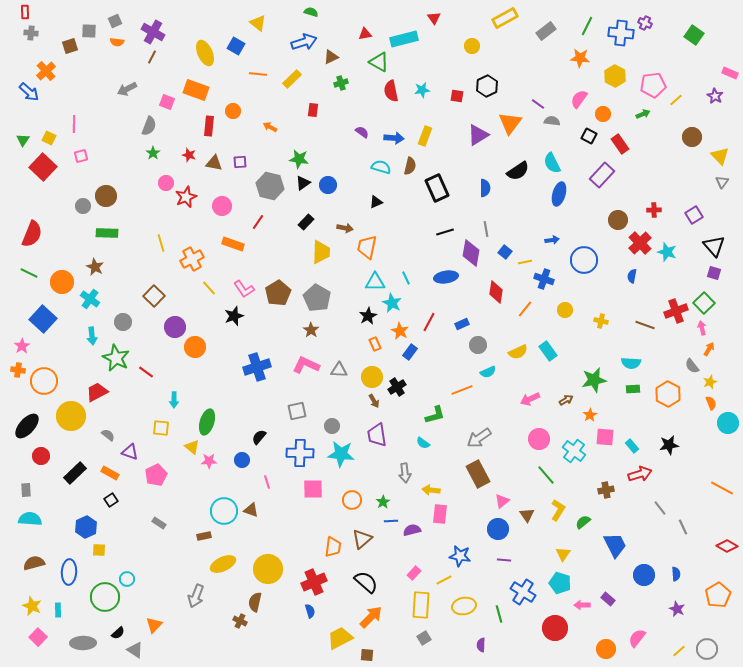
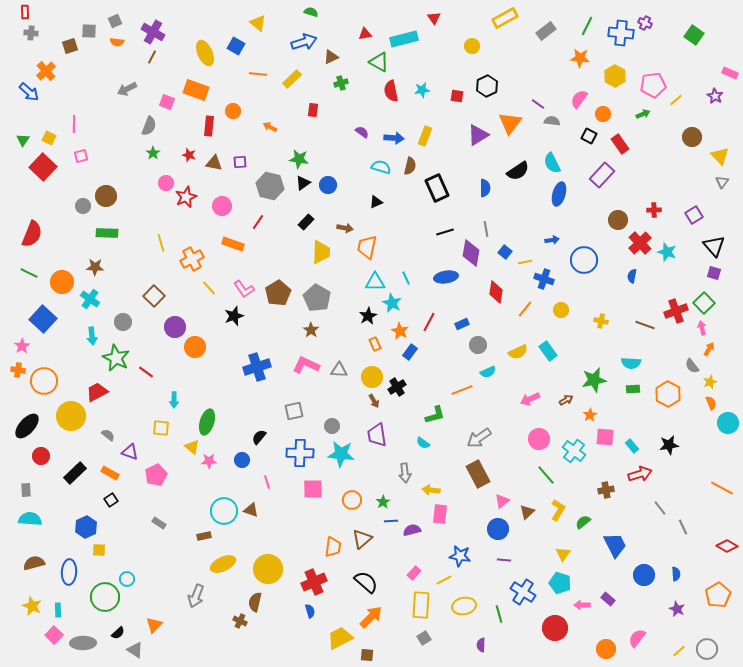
brown star at (95, 267): rotated 24 degrees counterclockwise
yellow circle at (565, 310): moved 4 px left
gray square at (297, 411): moved 3 px left
brown triangle at (527, 515): moved 3 px up; rotated 21 degrees clockwise
pink square at (38, 637): moved 16 px right, 2 px up
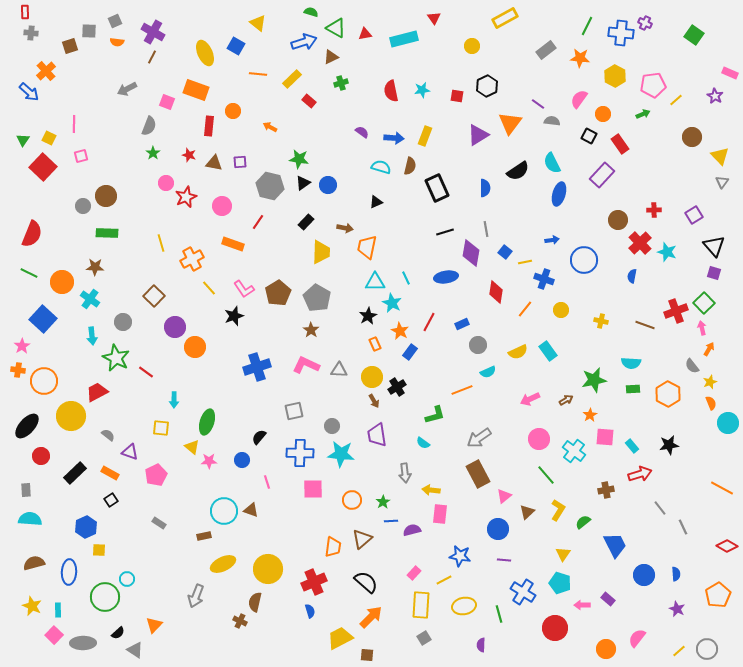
gray rectangle at (546, 31): moved 19 px down
green triangle at (379, 62): moved 43 px left, 34 px up
red rectangle at (313, 110): moved 4 px left, 9 px up; rotated 56 degrees counterclockwise
pink triangle at (502, 501): moved 2 px right, 5 px up
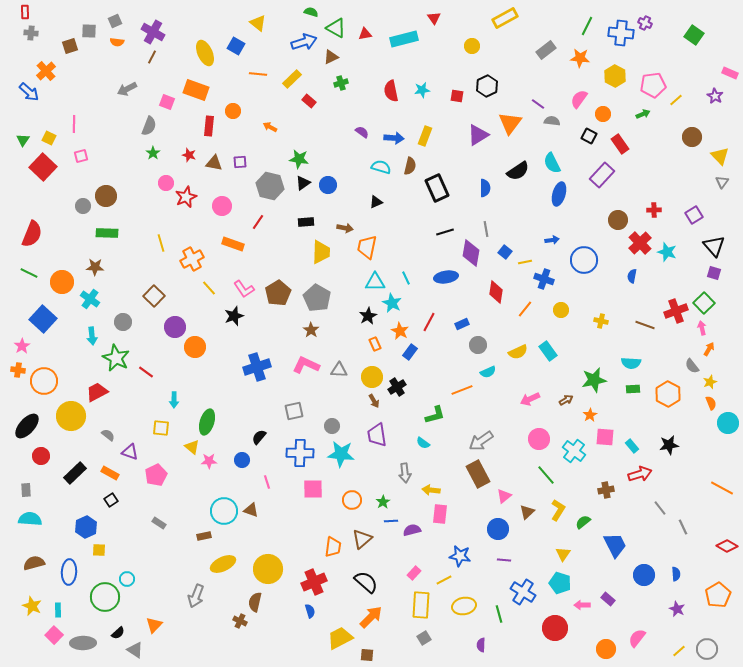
black rectangle at (306, 222): rotated 42 degrees clockwise
gray arrow at (479, 438): moved 2 px right, 3 px down
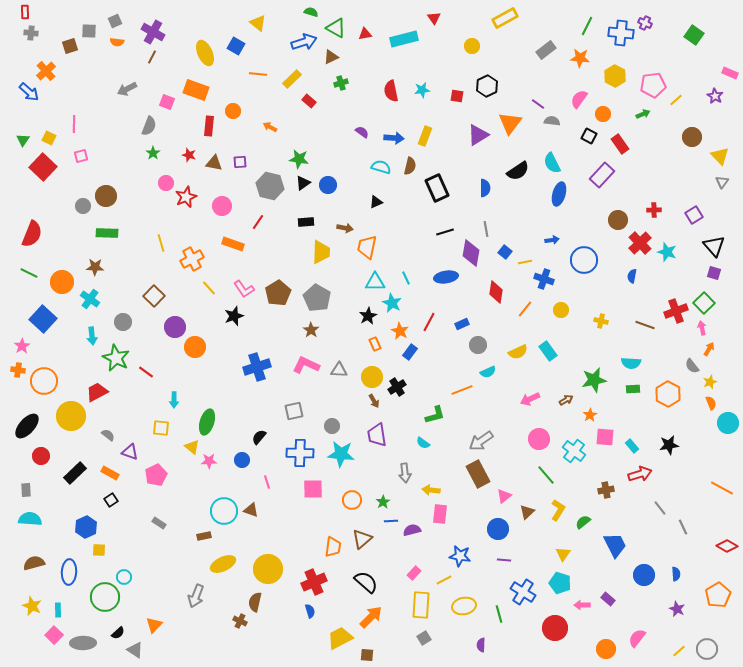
cyan circle at (127, 579): moved 3 px left, 2 px up
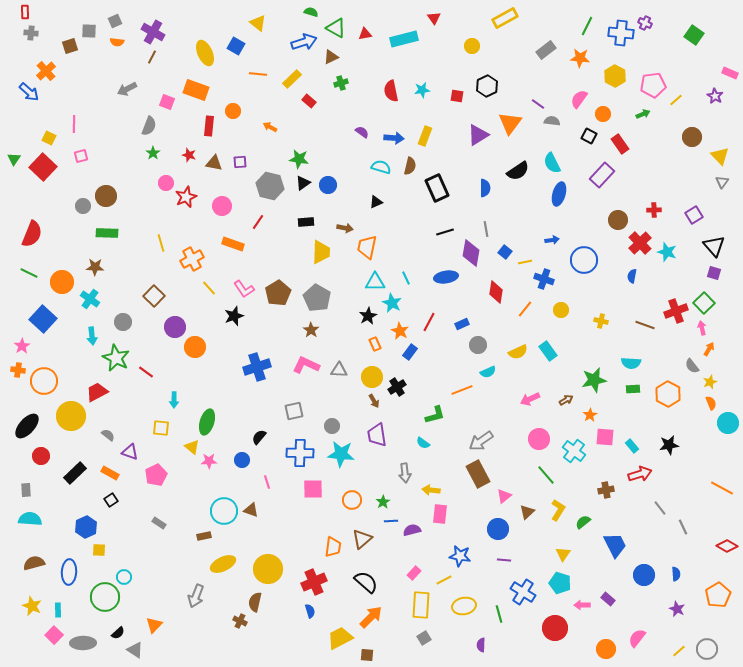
green triangle at (23, 140): moved 9 px left, 19 px down
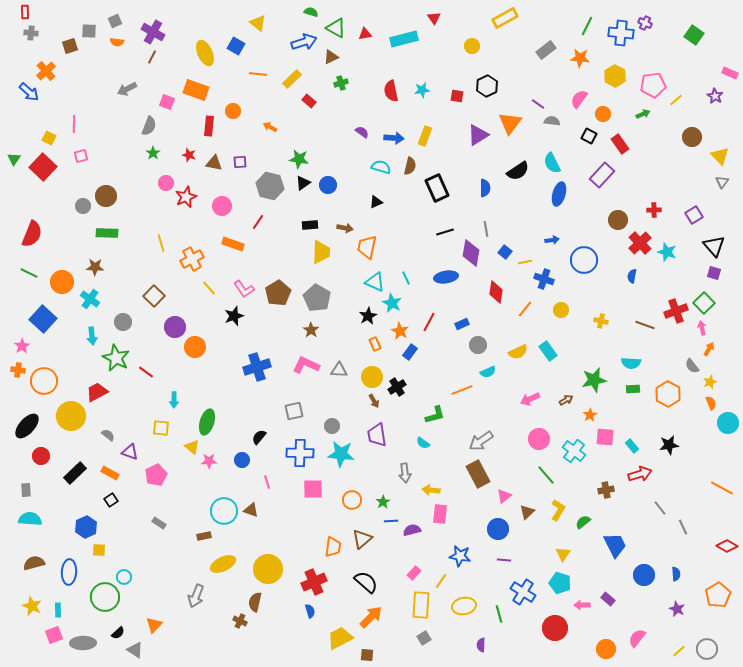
black rectangle at (306, 222): moved 4 px right, 3 px down
cyan triangle at (375, 282): rotated 25 degrees clockwise
yellow line at (444, 580): moved 3 px left, 1 px down; rotated 28 degrees counterclockwise
pink square at (54, 635): rotated 24 degrees clockwise
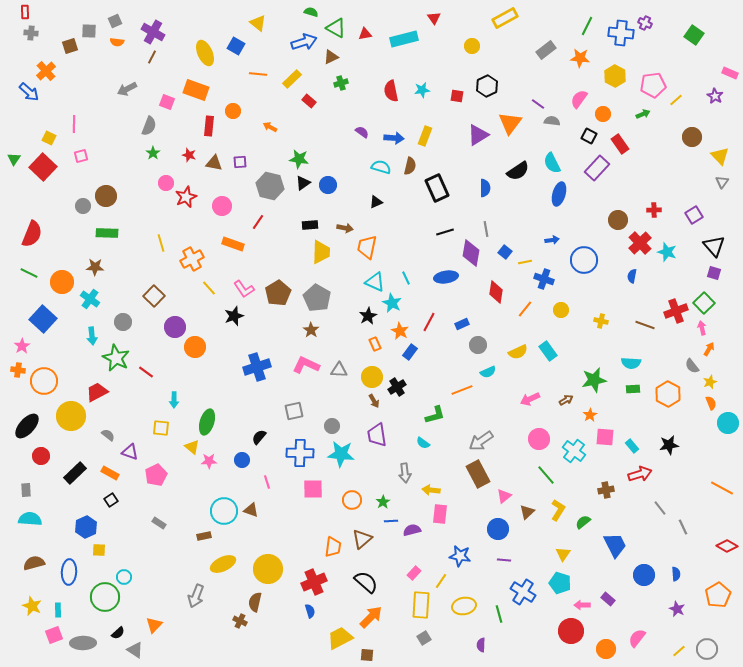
purple rectangle at (602, 175): moved 5 px left, 7 px up
red circle at (555, 628): moved 16 px right, 3 px down
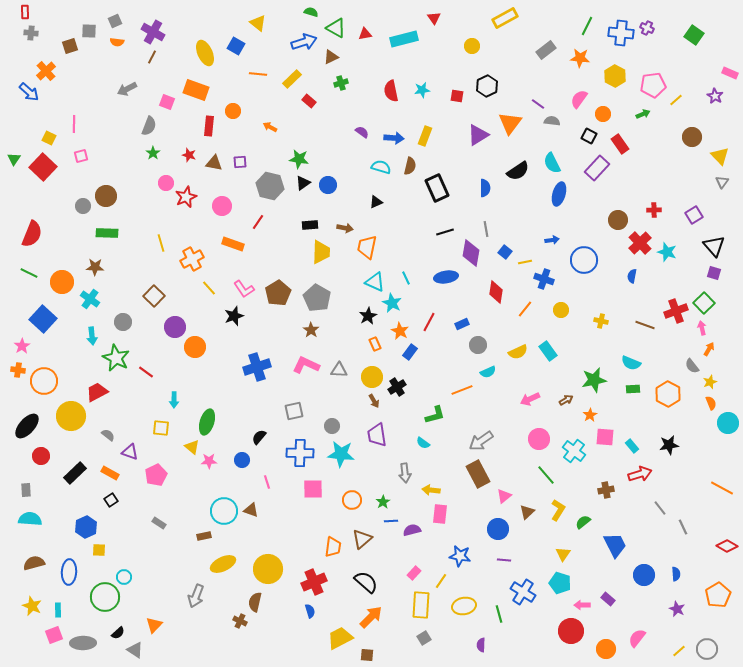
purple cross at (645, 23): moved 2 px right, 5 px down
cyan semicircle at (631, 363): rotated 18 degrees clockwise
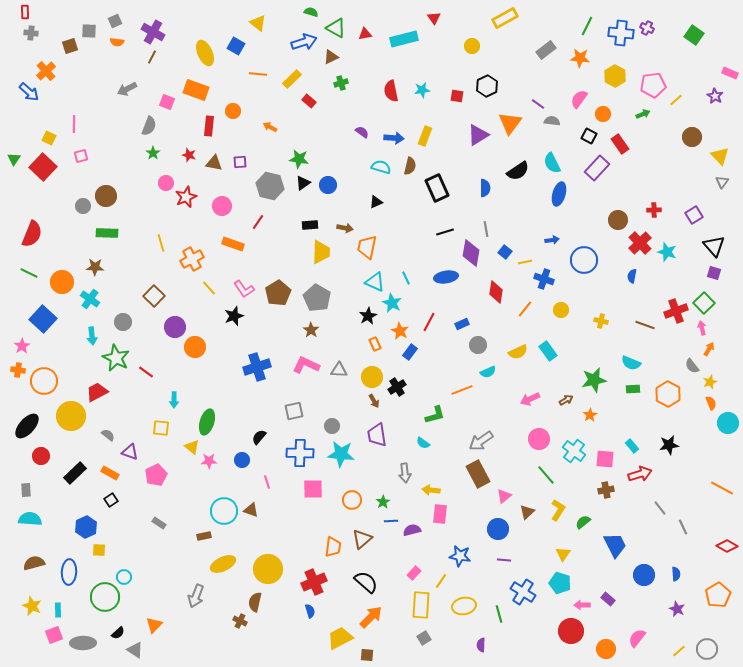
pink square at (605, 437): moved 22 px down
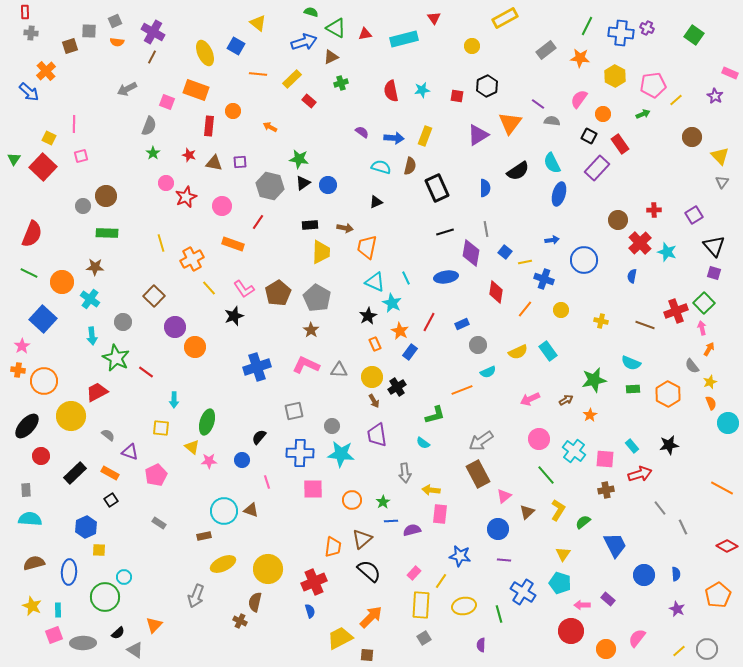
black semicircle at (366, 582): moved 3 px right, 11 px up
